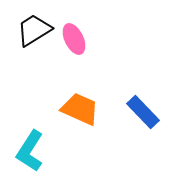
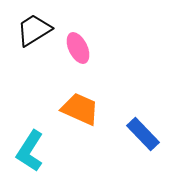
pink ellipse: moved 4 px right, 9 px down
blue rectangle: moved 22 px down
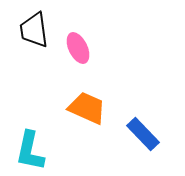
black trapezoid: rotated 66 degrees counterclockwise
orange trapezoid: moved 7 px right, 1 px up
cyan L-shape: rotated 21 degrees counterclockwise
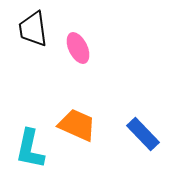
black trapezoid: moved 1 px left, 1 px up
orange trapezoid: moved 10 px left, 17 px down
cyan L-shape: moved 2 px up
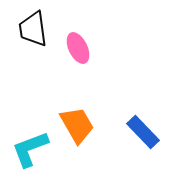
orange trapezoid: rotated 36 degrees clockwise
blue rectangle: moved 2 px up
cyan L-shape: rotated 57 degrees clockwise
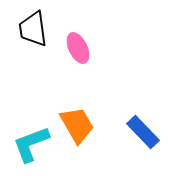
cyan L-shape: moved 1 px right, 5 px up
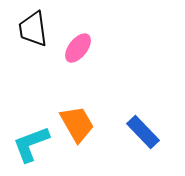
pink ellipse: rotated 64 degrees clockwise
orange trapezoid: moved 1 px up
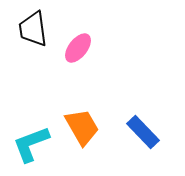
orange trapezoid: moved 5 px right, 3 px down
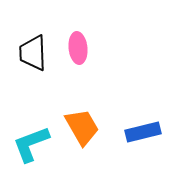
black trapezoid: moved 24 px down; rotated 6 degrees clockwise
pink ellipse: rotated 44 degrees counterclockwise
blue rectangle: rotated 60 degrees counterclockwise
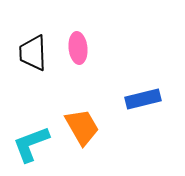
blue rectangle: moved 33 px up
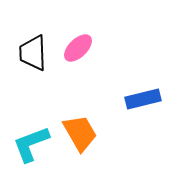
pink ellipse: rotated 52 degrees clockwise
orange trapezoid: moved 2 px left, 6 px down
